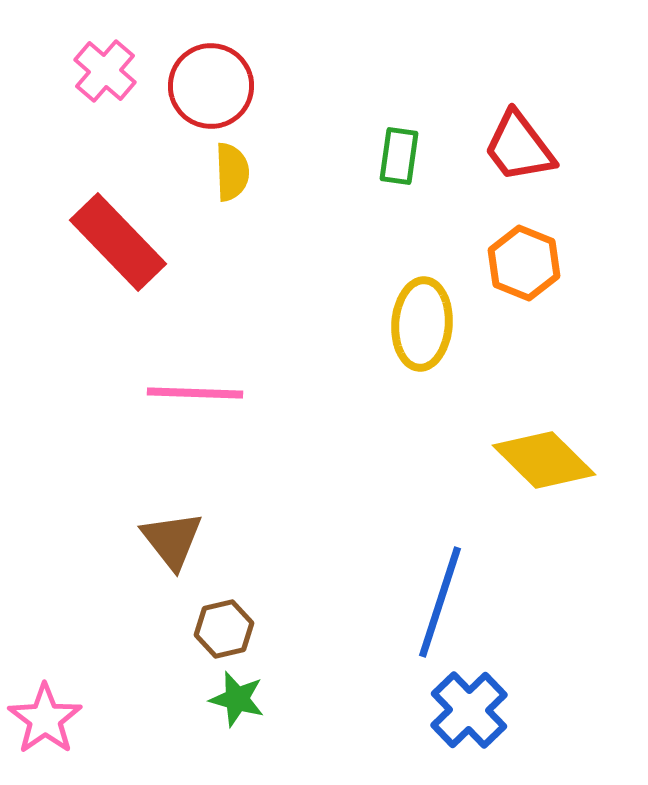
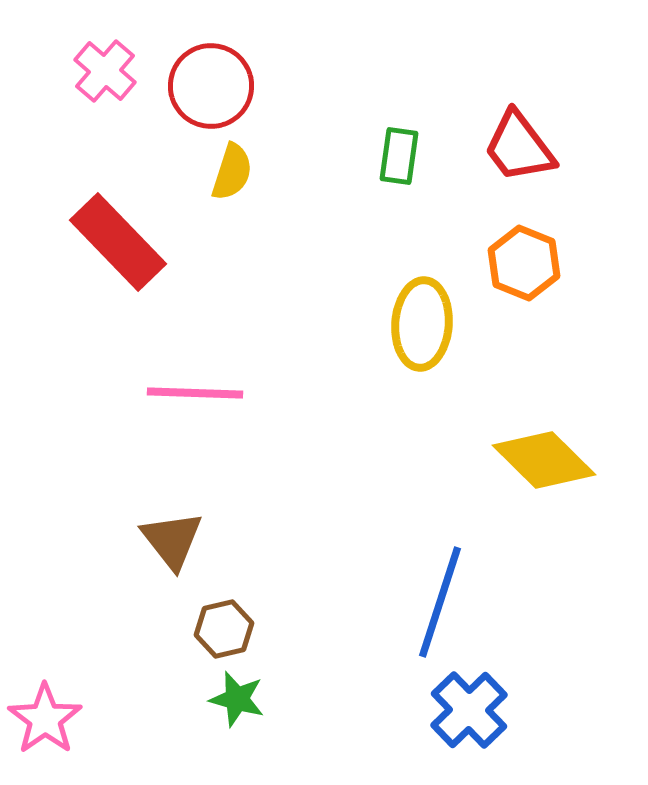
yellow semicircle: rotated 20 degrees clockwise
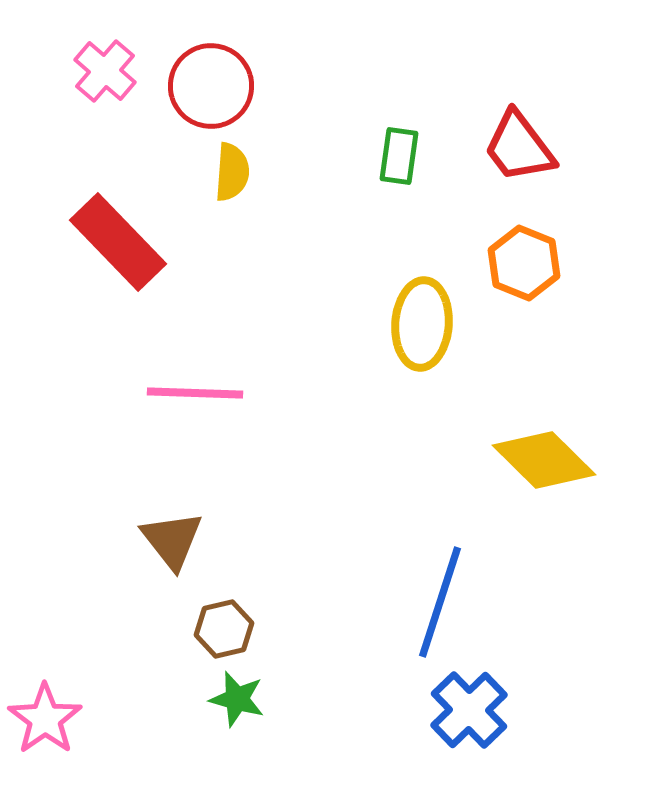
yellow semicircle: rotated 14 degrees counterclockwise
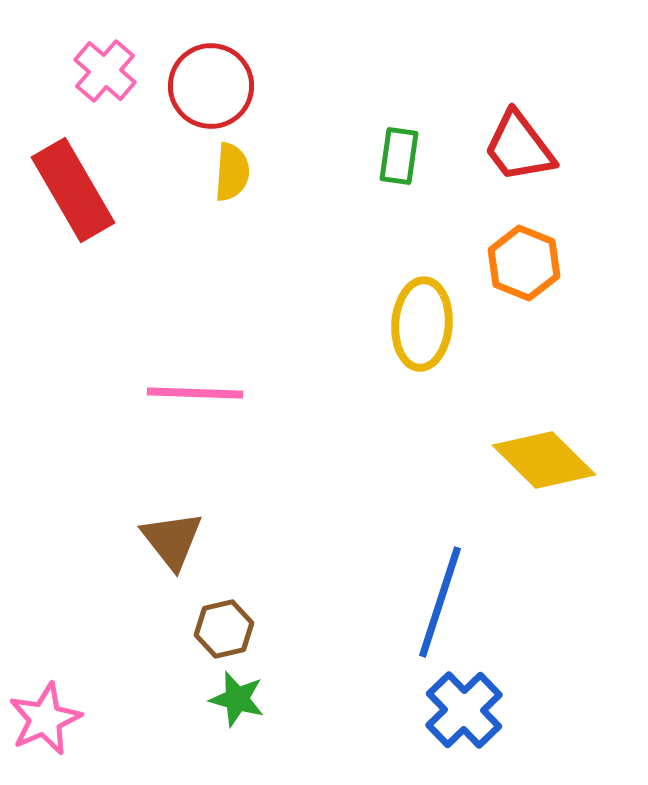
red rectangle: moved 45 px left, 52 px up; rotated 14 degrees clockwise
blue cross: moved 5 px left
pink star: rotated 12 degrees clockwise
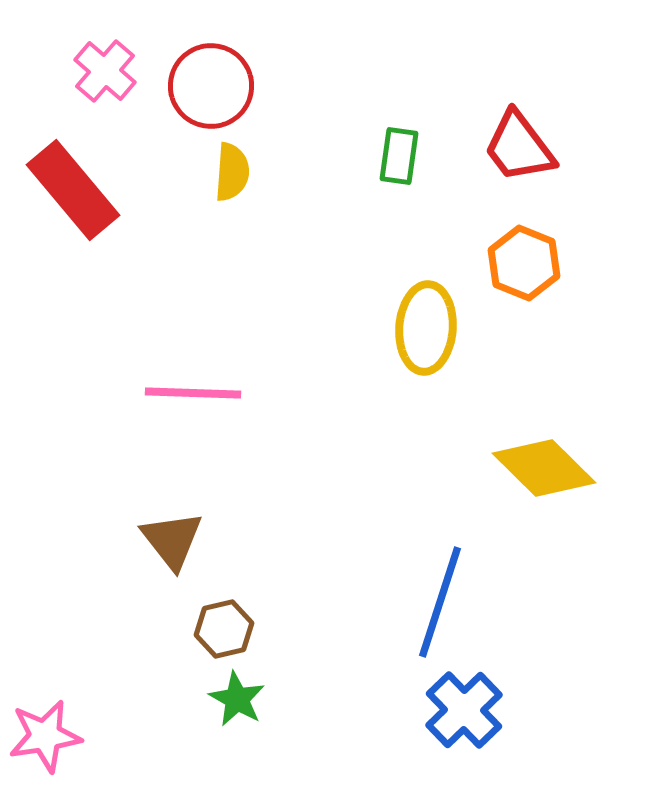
red rectangle: rotated 10 degrees counterclockwise
yellow ellipse: moved 4 px right, 4 px down
pink line: moved 2 px left
yellow diamond: moved 8 px down
green star: rotated 14 degrees clockwise
pink star: moved 17 px down; rotated 14 degrees clockwise
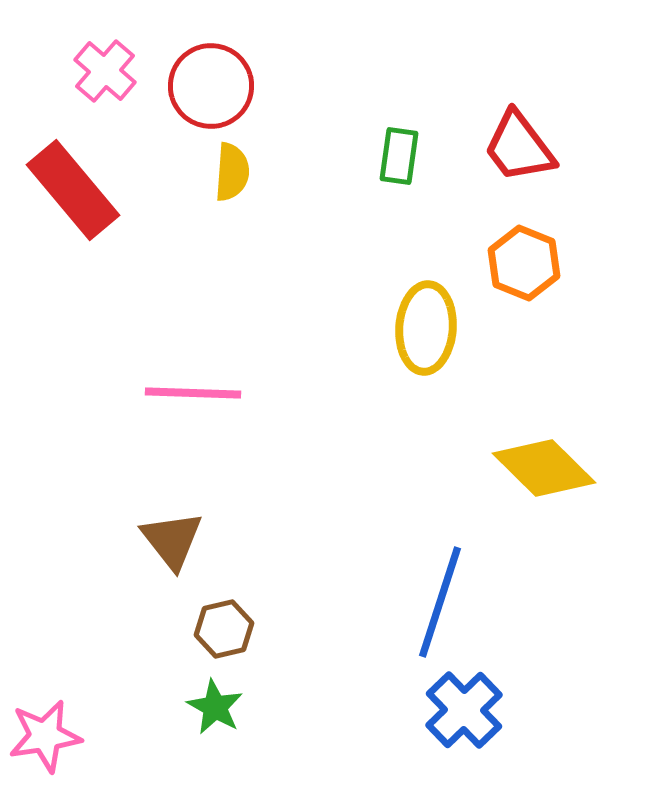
green star: moved 22 px left, 8 px down
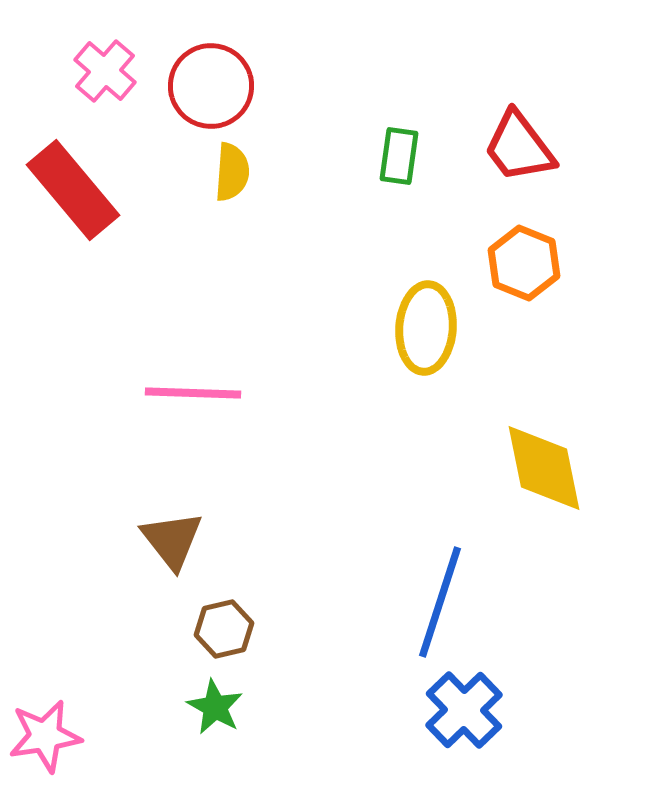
yellow diamond: rotated 34 degrees clockwise
